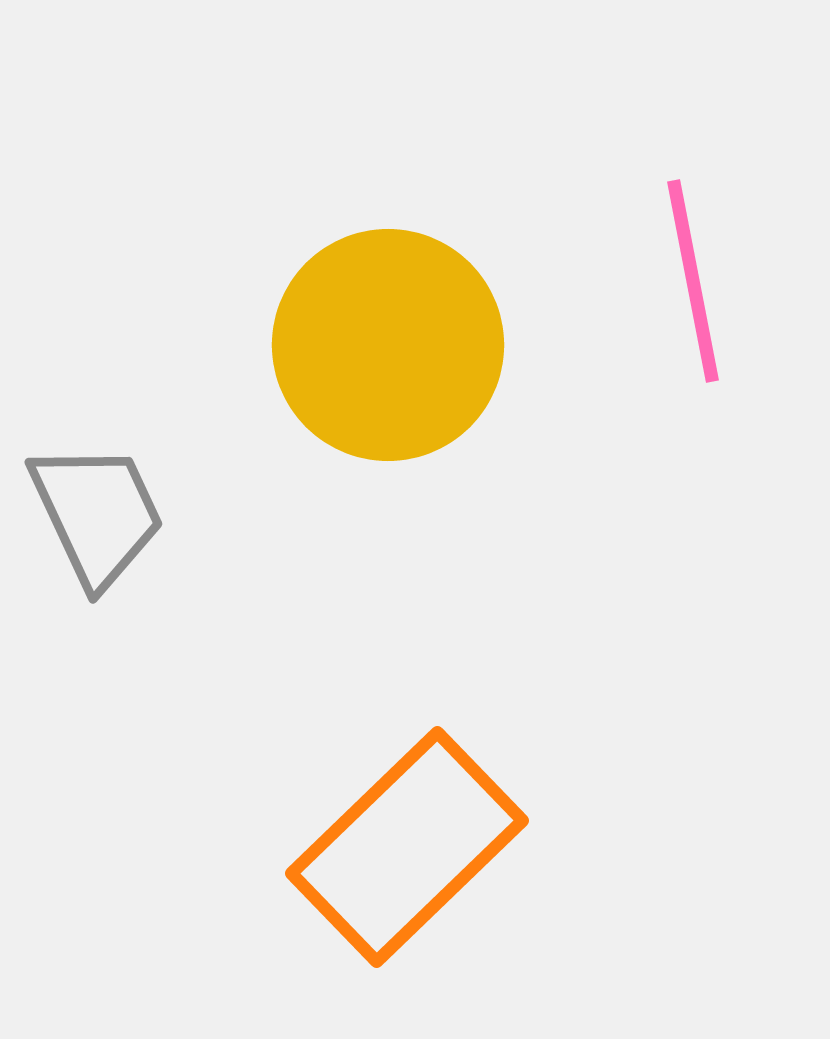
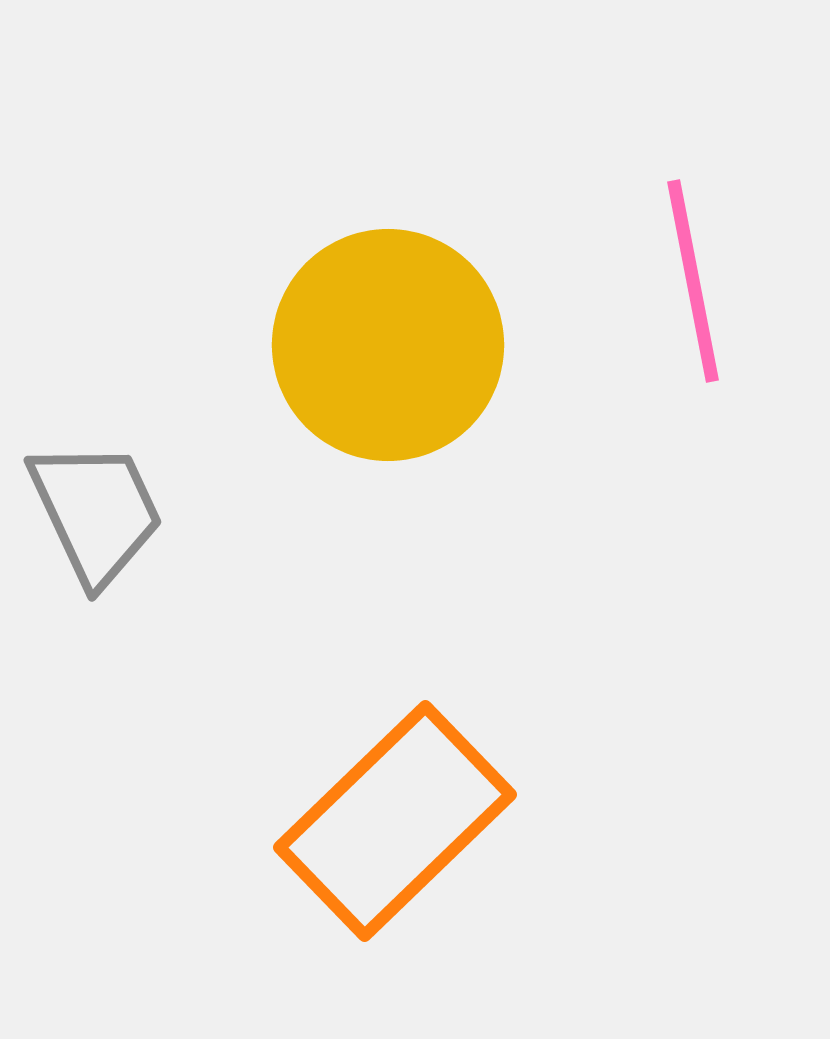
gray trapezoid: moved 1 px left, 2 px up
orange rectangle: moved 12 px left, 26 px up
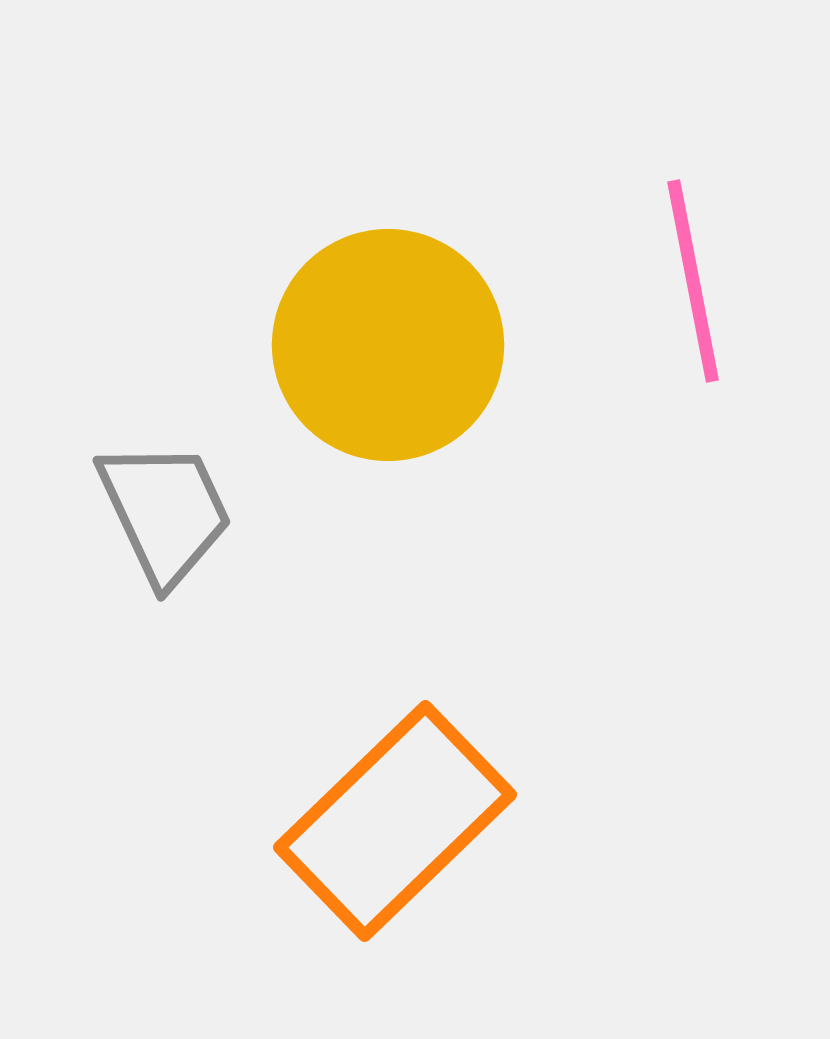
gray trapezoid: moved 69 px right
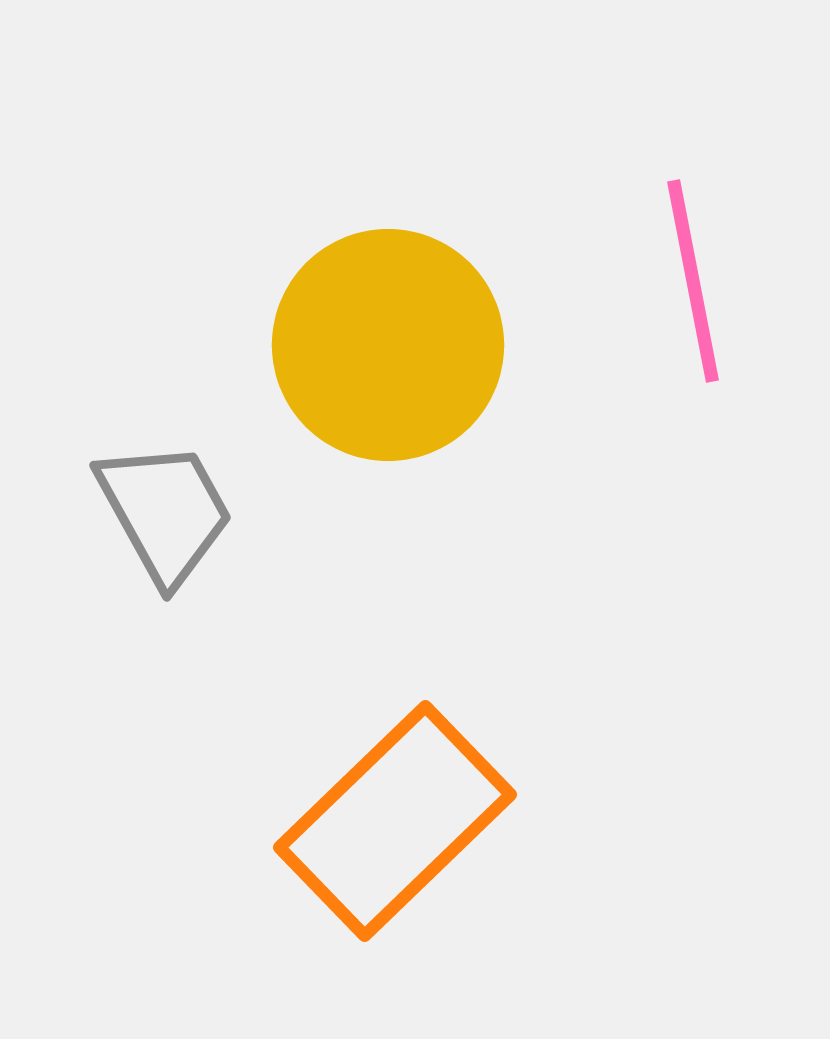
gray trapezoid: rotated 4 degrees counterclockwise
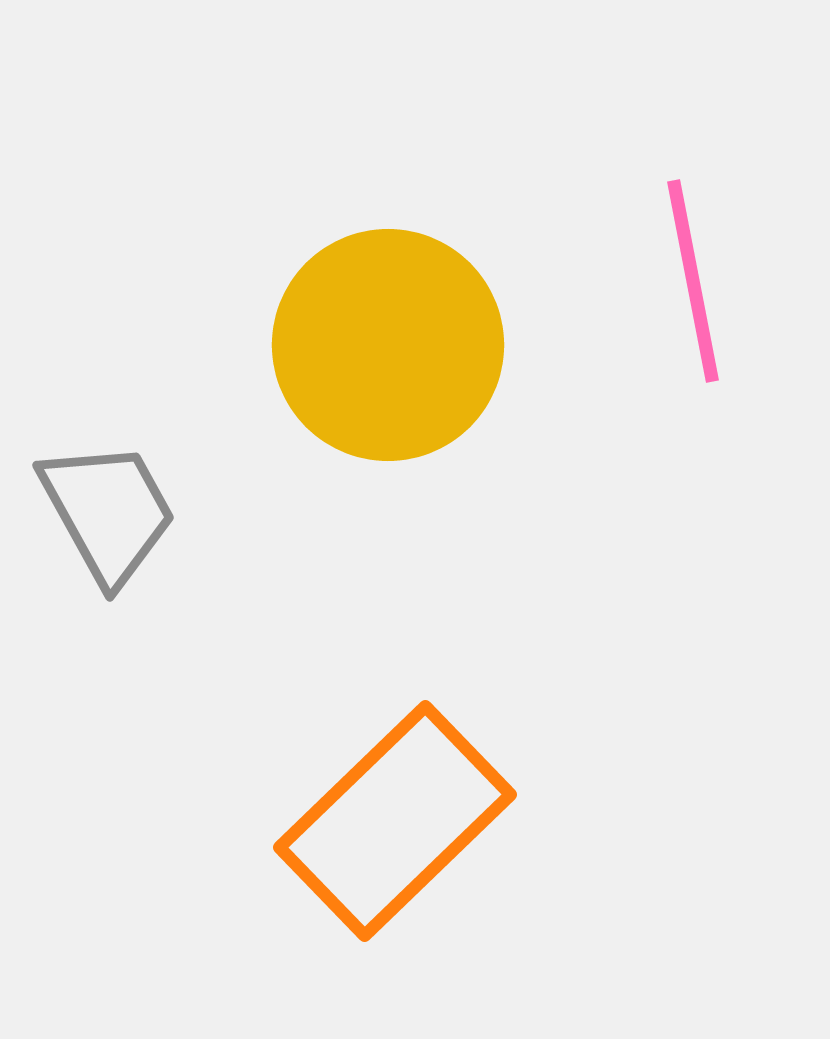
gray trapezoid: moved 57 px left
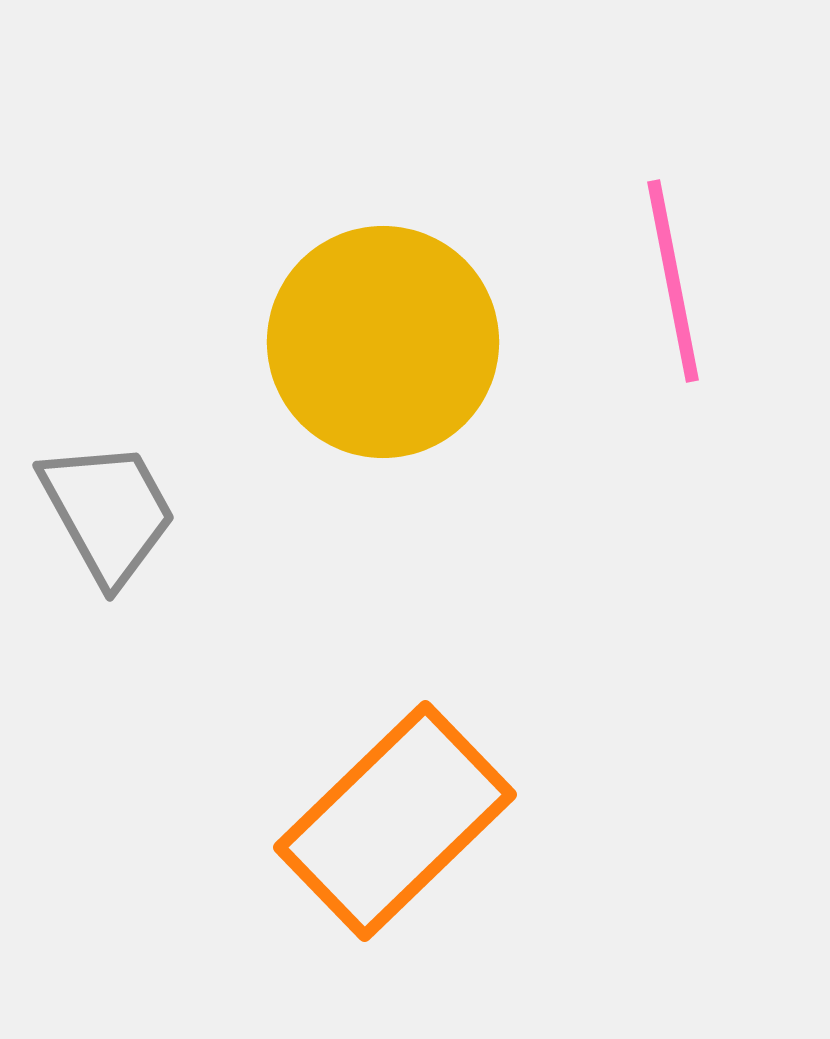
pink line: moved 20 px left
yellow circle: moved 5 px left, 3 px up
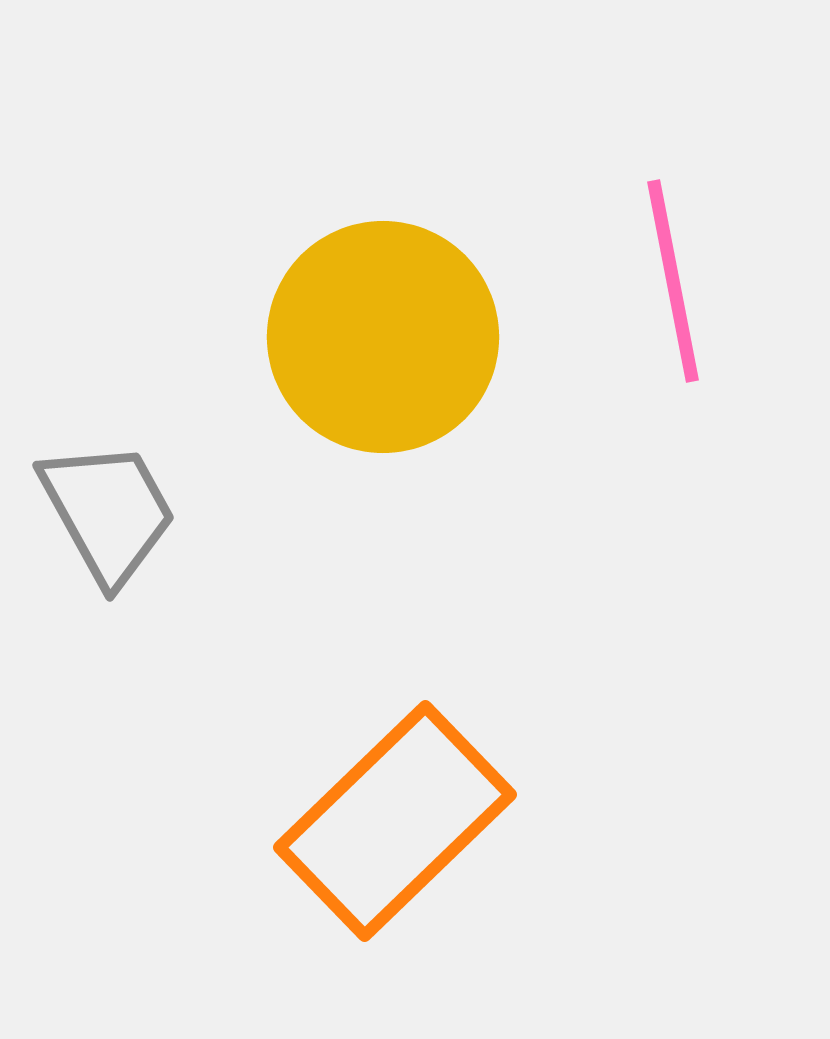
yellow circle: moved 5 px up
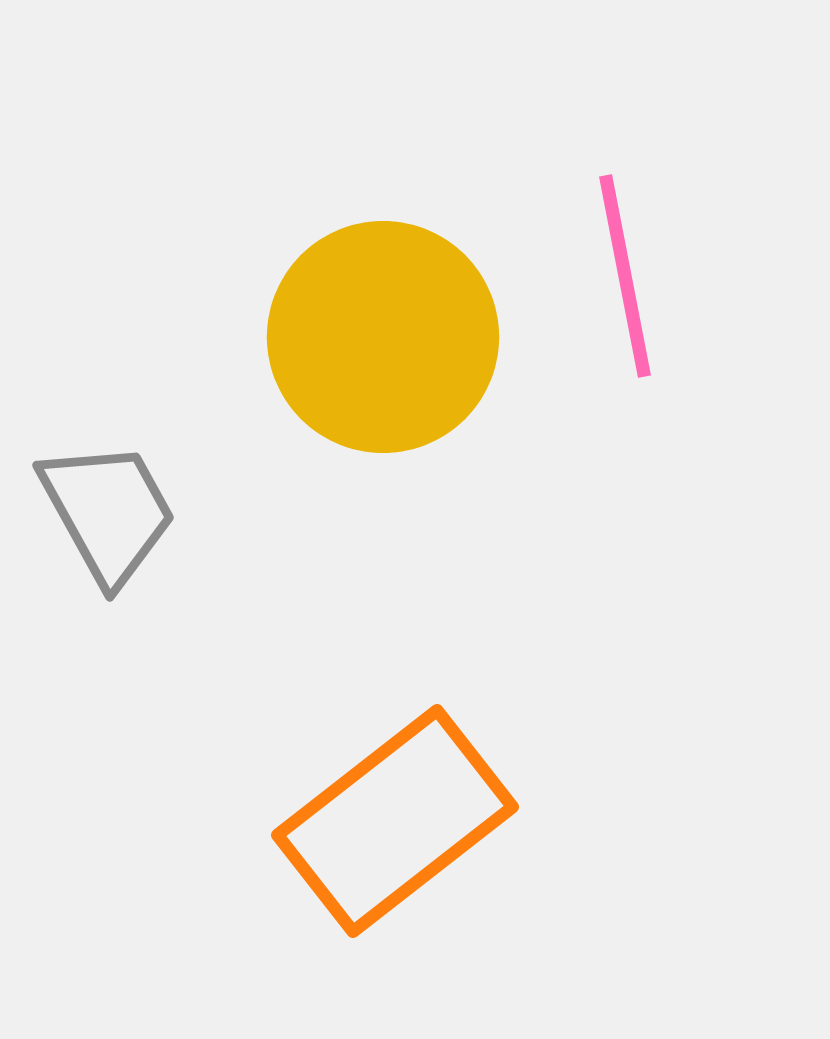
pink line: moved 48 px left, 5 px up
orange rectangle: rotated 6 degrees clockwise
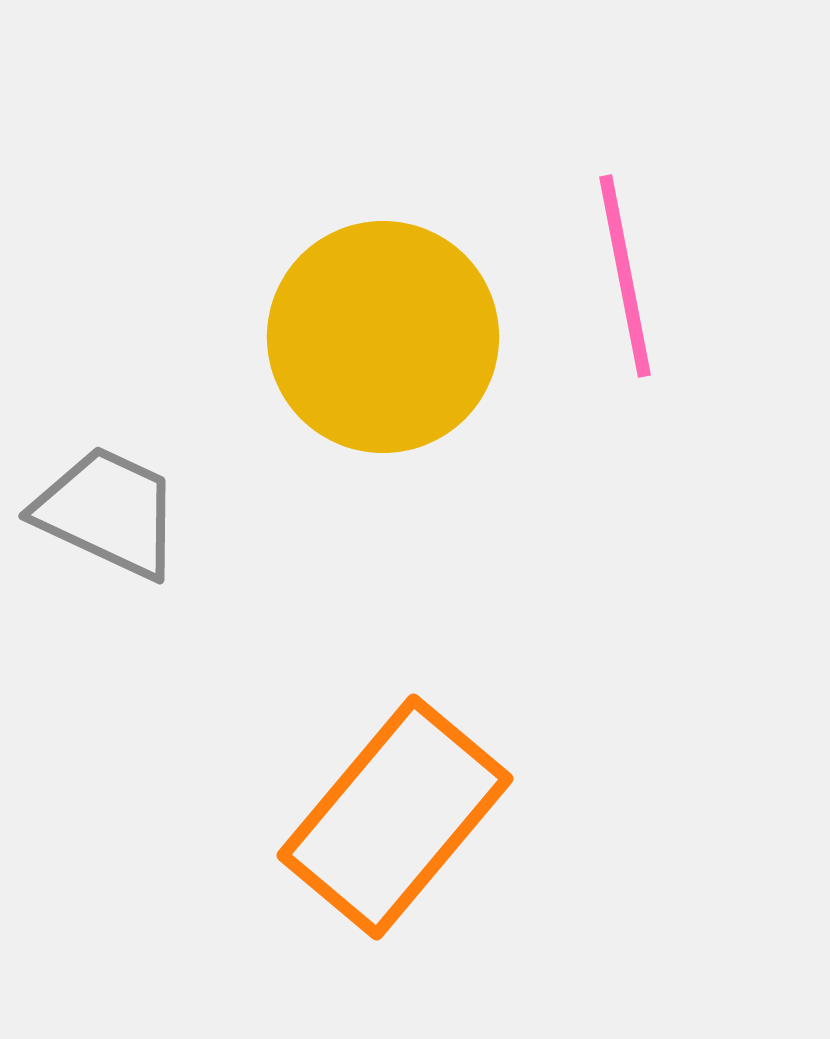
gray trapezoid: rotated 36 degrees counterclockwise
orange rectangle: moved 4 px up; rotated 12 degrees counterclockwise
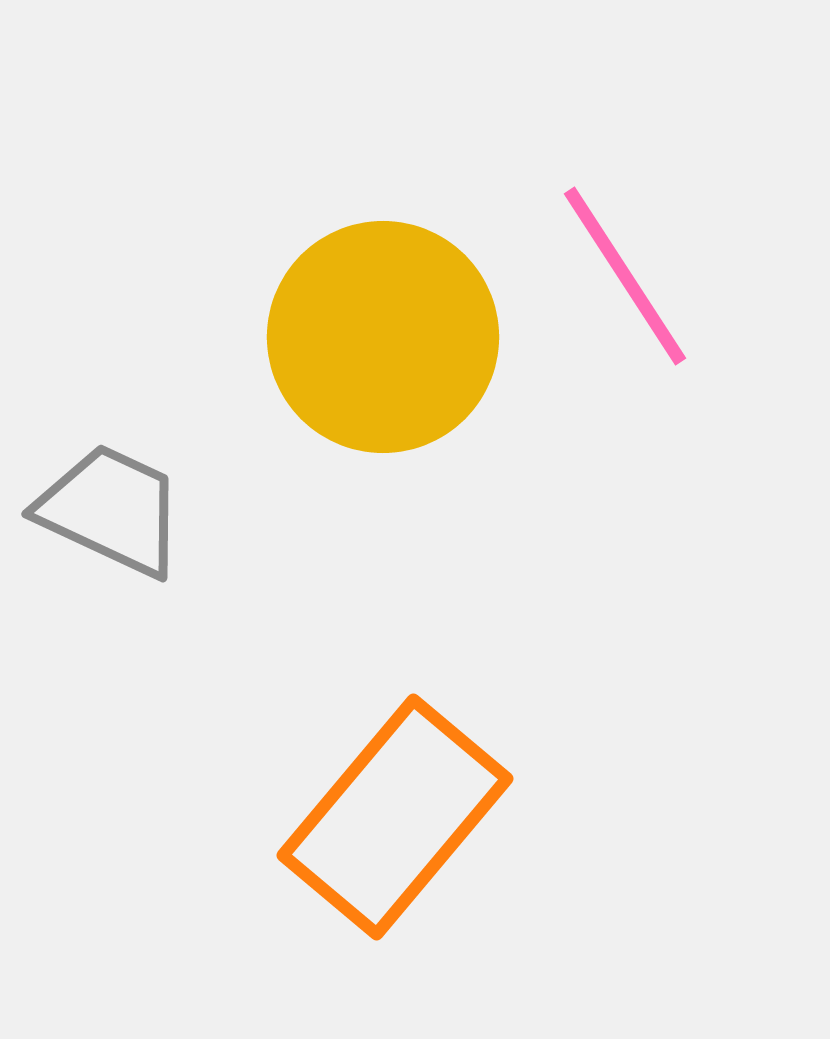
pink line: rotated 22 degrees counterclockwise
gray trapezoid: moved 3 px right, 2 px up
